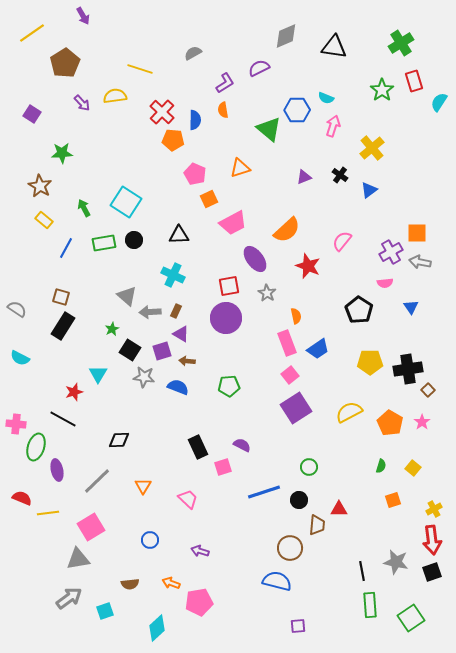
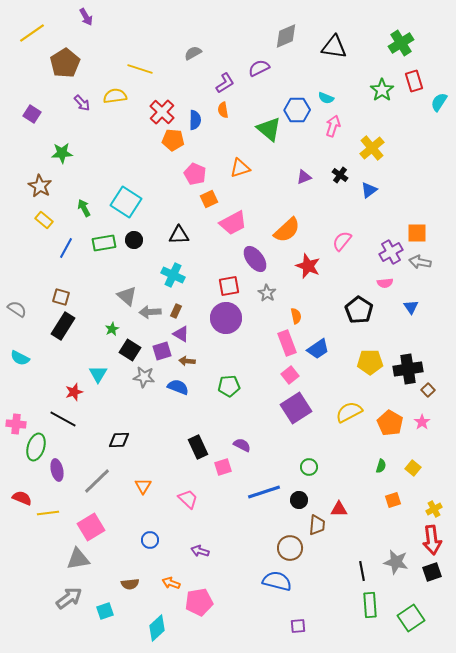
purple arrow at (83, 16): moved 3 px right, 1 px down
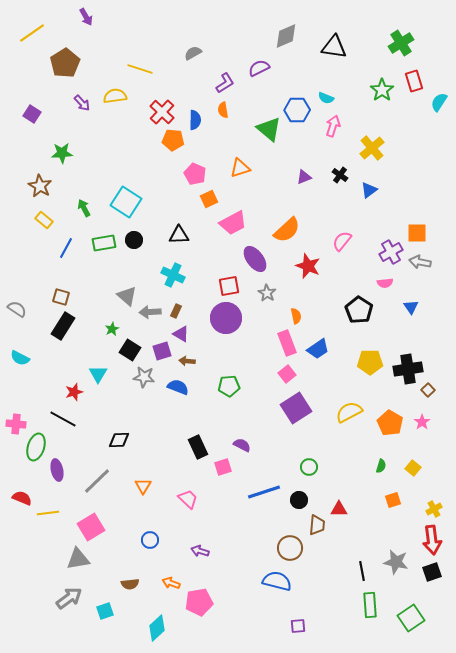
pink square at (290, 375): moved 3 px left, 1 px up
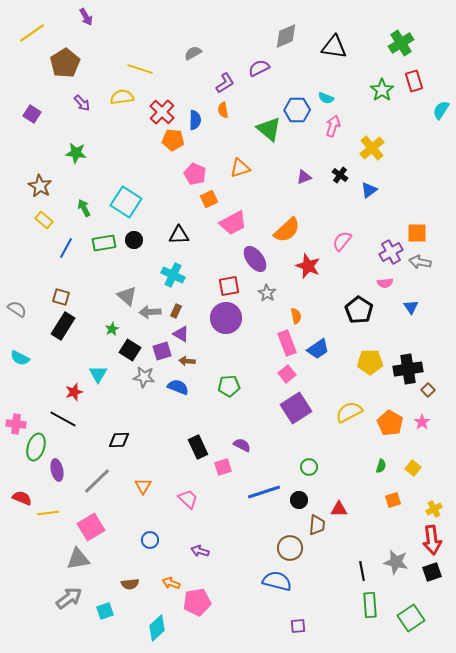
yellow semicircle at (115, 96): moved 7 px right, 1 px down
cyan semicircle at (439, 102): moved 2 px right, 8 px down
green star at (62, 153): moved 14 px right; rotated 10 degrees clockwise
pink pentagon at (199, 602): moved 2 px left
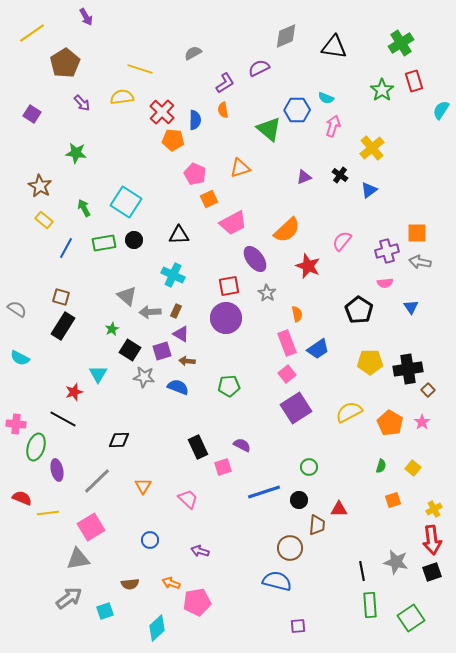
purple cross at (391, 252): moved 4 px left, 1 px up; rotated 15 degrees clockwise
orange semicircle at (296, 316): moved 1 px right, 2 px up
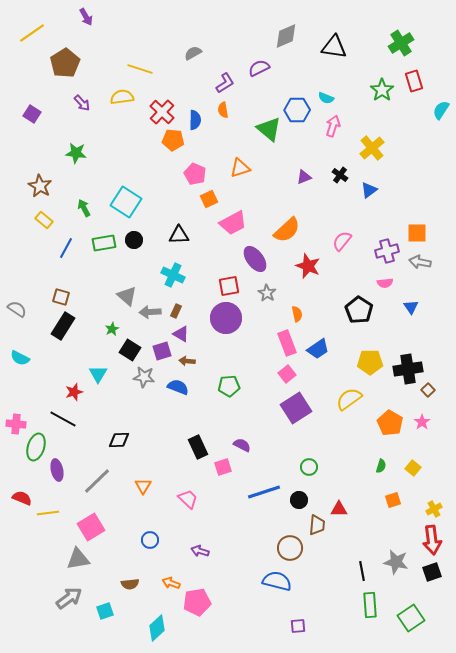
yellow semicircle at (349, 412): moved 13 px up; rotated 8 degrees counterclockwise
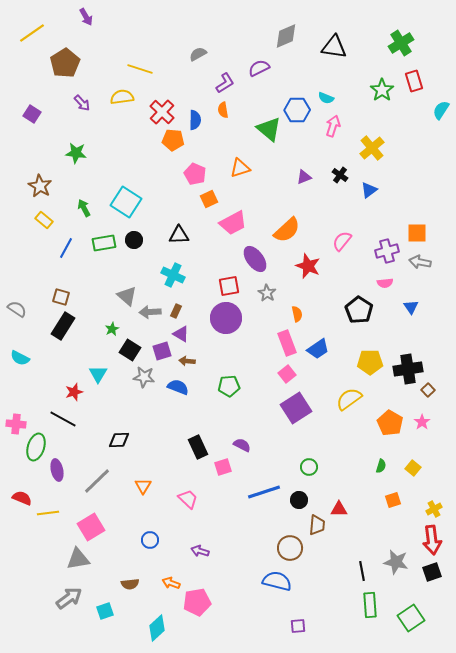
gray semicircle at (193, 53): moved 5 px right, 1 px down
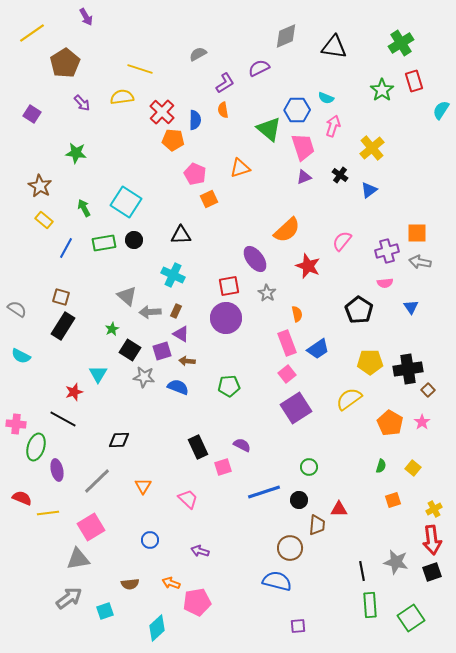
pink trapezoid at (233, 223): moved 70 px right, 76 px up; rotated 80 degrees counterclockwise
black triangle at (179, 235): moved 2 px right
cyan semicircle at (20, 358): moved 1 px right, 2 px up
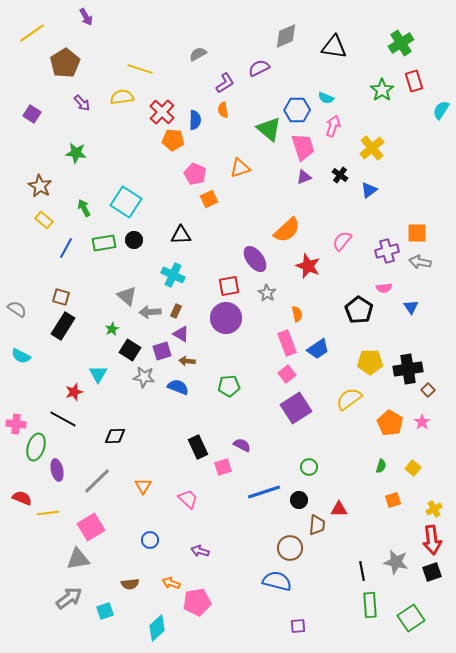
pink semicircle at (385, 283): moved 1 px left, 5 px down
black diamond at (119, 440): moved 4 px left, 4 px up
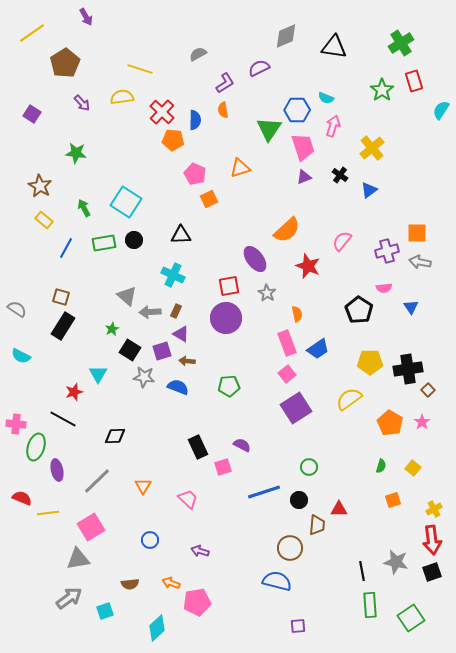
green triangle at (269, 129): rotated 24 degrees clockwise
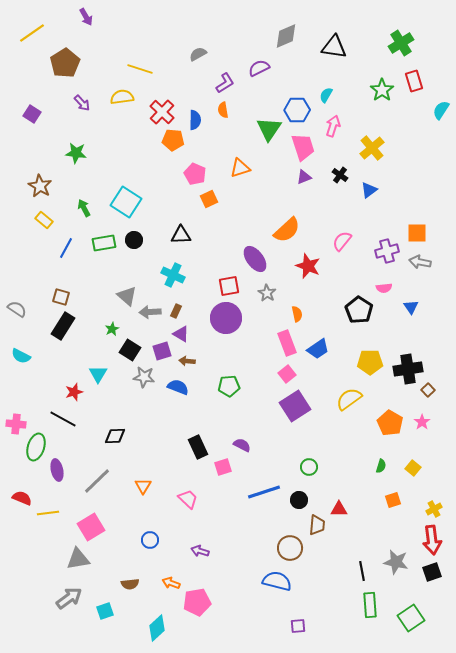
cyan semicircle at (326, 98): moved 3 px up; rotated 98 degrees clockwise
purple square at (296, 408): moved 1 px left, 2 px up
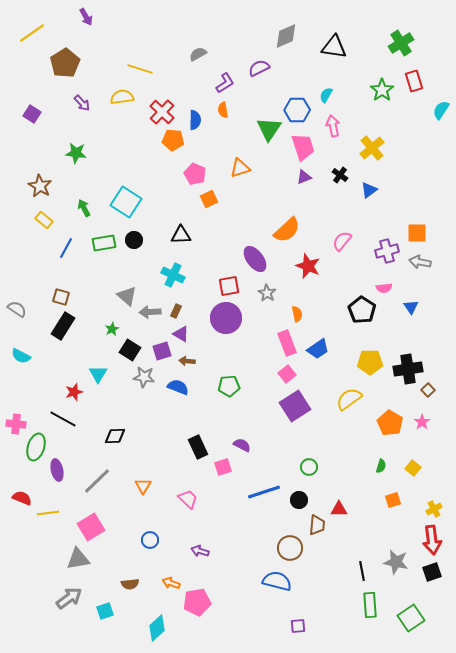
pink arrow at (333, 126): rotated 30 degrees counterclockwise
black pentagon at (359, 310): moved 3 px right
